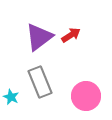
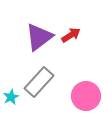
gray rectangle: moved 1 px left; rotated 64 degrees clockwise
cyan star: rotated 21 degrees clockwise
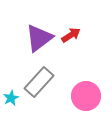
purple triangle: moved 1 px down
cyan star: moved 1 px down
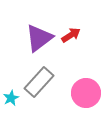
pink circle: moved 3 px up
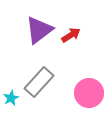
purple triangle: moved 8 px up
pink circle: moved 3 px right
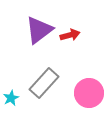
red arrow: moved 1 px left; rotated 18 degrees clockwise
gray rectangle: moved 5 px right, 1 px down
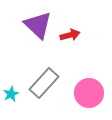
purple triangle: moved 1 px left, 5 px up; rotated 40 degrees counterclockwise
cyan star: moved 4 px up
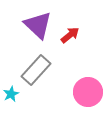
red arrow: rotated 24 degrees counterclockwise
gray rectangle: moved 8 px left, 13 px up
pink circle: moved 1 px left, 1 px up
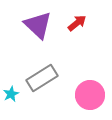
red arrow: moved 7 px right, 12 px up
gray rectangle: moved 6 px right, 8 px down; rotated 16 degrees clockwise
pink circle: moved 2 px right, 3 px down
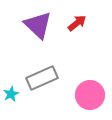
gray rectangle: rotated 8 degrees clockwise
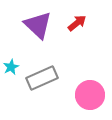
cyan star: moved 27 px up
